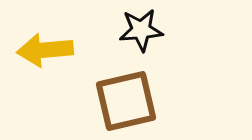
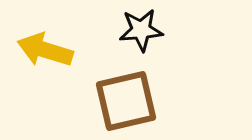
yellow arrow: rotated 22 degrees clockwise
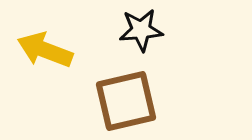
yellow arrow: rotated 4 degrees clockwise
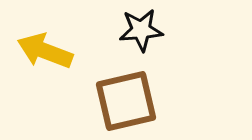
yellow arrow: moved 1 px down
